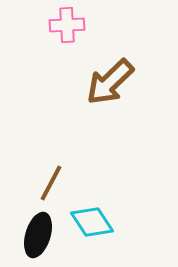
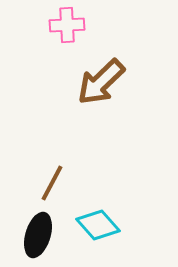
brown arrow: moved 9 px left
brown line: moved 1 px right
cyan diamond: moved 6 px right, 3 px down; rotated 9 degrees counterclockwise
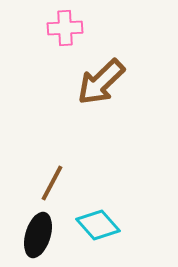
pink cross: moved 2 px left, 3 px down
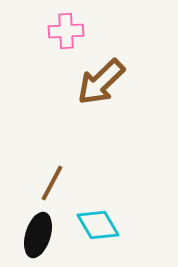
pink cross: moved 1 px right, 3 px down
cyan diamond: rotated 12 degrees clockwise
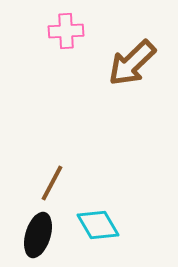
brown arrow: moved 31 px right, 19 px up
